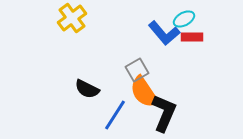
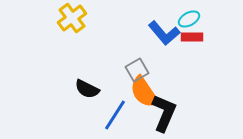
cyan ellipse: moved 5 px right
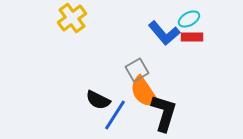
black semicircle: moved 11 px right, 11 px down
black L-shape: rotated 6 degrees counterclockwise
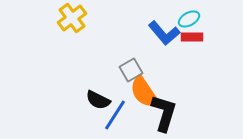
gray square: moved 6 px left
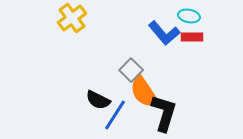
cyan ellipse: moved 3 px up; rotated 40 degrees clockwise
gray square: rotated 15 degrees counterclockwise
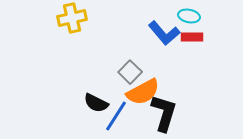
yellow cross: rotated 24 degrees clockwise
gray square: moved 1 px left, 2 px down
orange semicircle: moved 1 px left; rotated 84 degrees counterclockwise
black semicircle: moved 2 px left, 3 px down
blue line: moved 1 px right, 1 px down
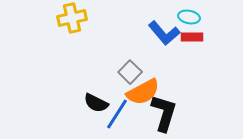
cyan ellipse: moved 1 px down
blue line: moved 1 px right, 2 px up
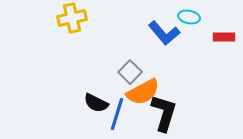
red rectangle: moved 32 px right
blue line: rotated 16 degrees counterclockwise
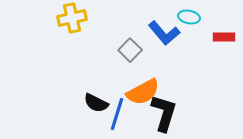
gray square: moved 22 px up
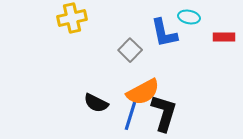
blue L-shape: rotated 28 degrees clockwise
blue line: moved 14 px right
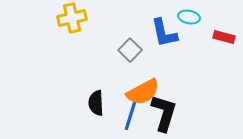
red rectangle: rotated 15 degrees clockwise
black semicircle: rotated 60 degrees clockwise
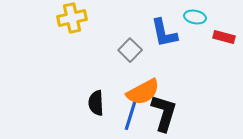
cyan ellipse: moved 6 px right
